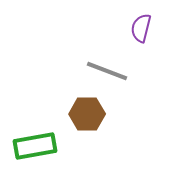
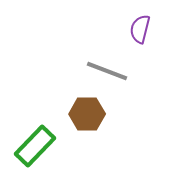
purple semicircle: moved 1 px left, 1 px down
green rectangle: rotated 36 degrees counterclockwise
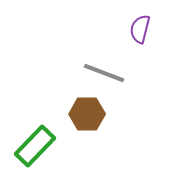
gray line: moved 3 px left, 2 px down
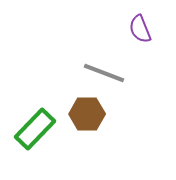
purple semicircle: rotated 36 degrees counterclockwise
green rectangle: moved 17 px up
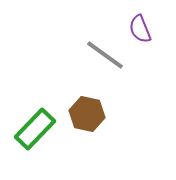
gray line: moved 1 px right, 18 px up; rotated 15 degrees clockwise
brown hexagon: rotated 12 degrees clockwise
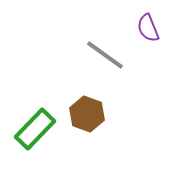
purple semicircle: moved 8 px right, 1 px up
brown hexagon: rotated 8 degrees clockwise
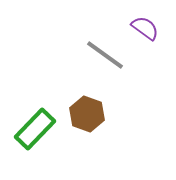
purple semicircle: moved 3 px left; rotated 148 degrees clockwise
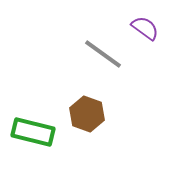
gray line: moved 2 px left, 1 px up
green rectangle: moved 2 px left, 3 px down; rotated 60 degrees clockwise
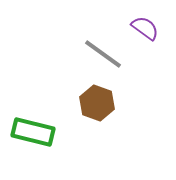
brown hexagon: moved 10 px right, 11 px up
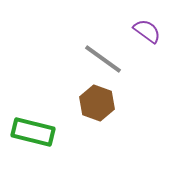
purple semicircle: moved 2 px right, 3 px down
gray line: moved 5 px down
